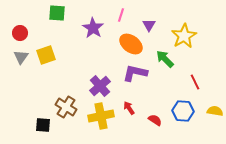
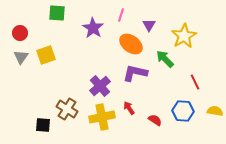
brown cross: moved 1 px right, 2 px down
yellow cross: moved 1 px right, 1 px down
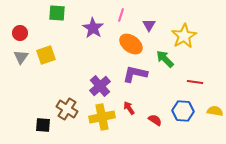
purple L-shape: moved 1 px down
red line: rotated 56 degrees counterclockwise
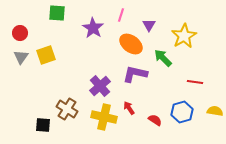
green arrow: moved 2 px left, 1 px up
blue hexagon: moved 1 px left, 1 px down; rotated 20 degrees counterclockwise
yellow cross: moved 2 px right; rotated 25 degrees clockwise
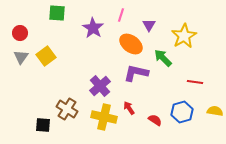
yellow square: moved 1 px down; rotated 18 degrees counterclockwise
purple L-shape: moved 1 px right, 1 px up
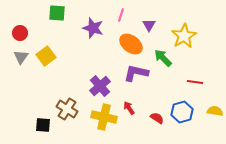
purple star: rotated 15 degrees counterclockwise
red semicircle: moved 2 px right, 2 px up
